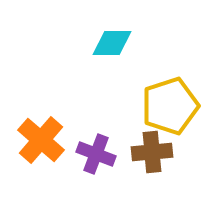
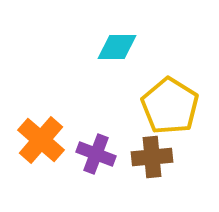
cyan diamond: moved 5 px right, 4 px down
yellow pentagon: rotated 22 degrees counterclockwise
brown cross: moved 5 px down
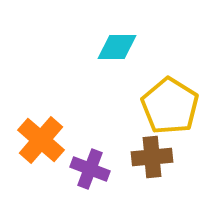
purple cross: moved 6 px left, 15 px down
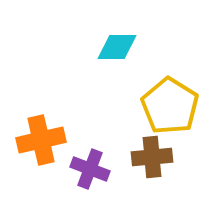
orange cross: rotated 36 degrees clockwise
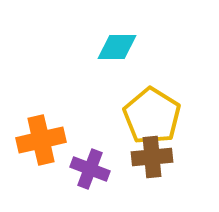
yellow pentagon: moved 18 px left, 10 px down
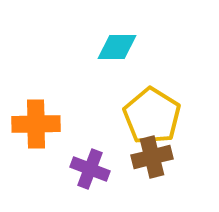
orange cross: moved 5 px left, 16 px up; rotated 12 degrees clockwise
brown cross: rotated 9 degrees counterclockwise
